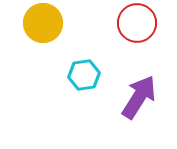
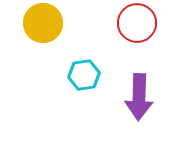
purple arrow: rotated 150 degrees clockwise
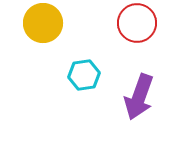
purple arrow: rotated 18 degrees clockwise
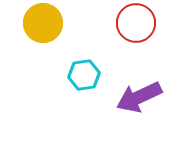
red circle: moved 1 px left
purple arrow: rotated 45 degrees clockwise
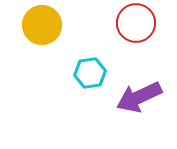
yellow circle: moved 1 px left, 2 px down
cyan hexagon: moved 6 px right, 2 px up
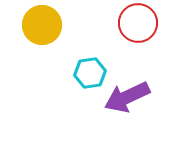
red circle: moved 2 px right
purple arrow: moved 12 px left
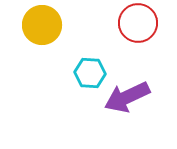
cyan hexagon: rotated 12 degrees clockwise
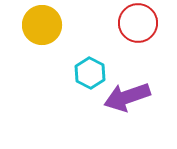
cyan hexagon: rotated 24 degrees clockwise
purple arrow: rotated 6 degrees clockwise
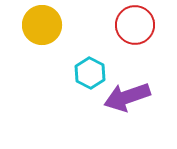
red circle: moved 3 px left, 2 px down
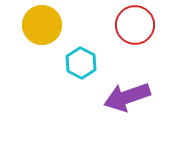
cyan hexagon: moved 9 px left, 10 px up
